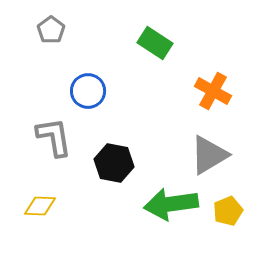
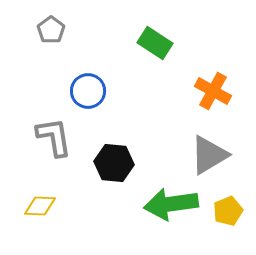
black hexagon: rotated 6 degrees counterclockwise
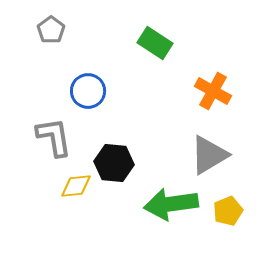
yellow diamond: moved 36 px right, 20 px up; rotated 8 degrees counterclockwise
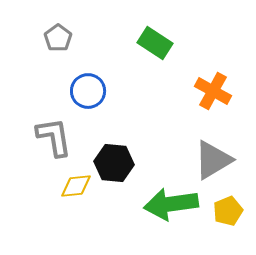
gray pentagon: moved 7 px right, 8 px down
gray triangle: moved 4 px right, 5 px down
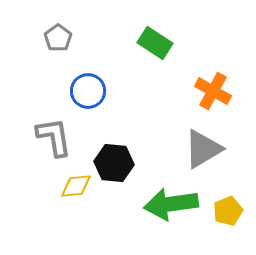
gray triangle: moved 10 px left, 11 px up
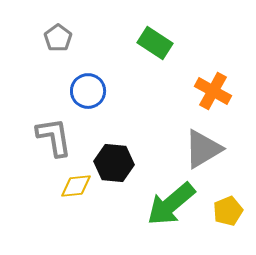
green arrow: rotated 32 degrees counterclockwise
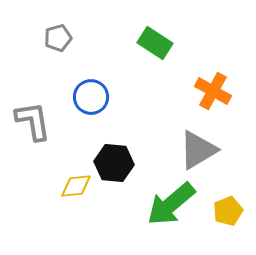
gray pentagon: rotated 20 degrees clockwise
blue circle: moved 3 px right, 6 px down
gray L-shape: moved 21 px left, 16 px up
gray triangle: moved 5 px left, 1 px down
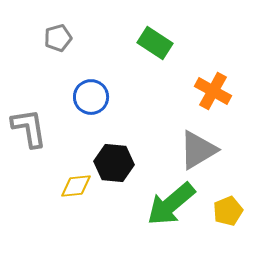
gray L-shape: moved 4 px left, 7 px down
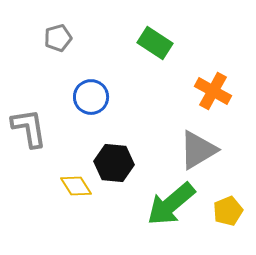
yellow diamond: rotated 64 degrees clockwise
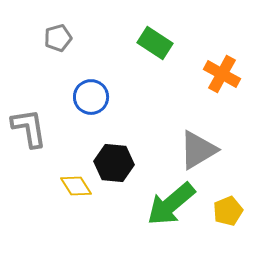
orange cross: moved 9 px right, 17 px up
